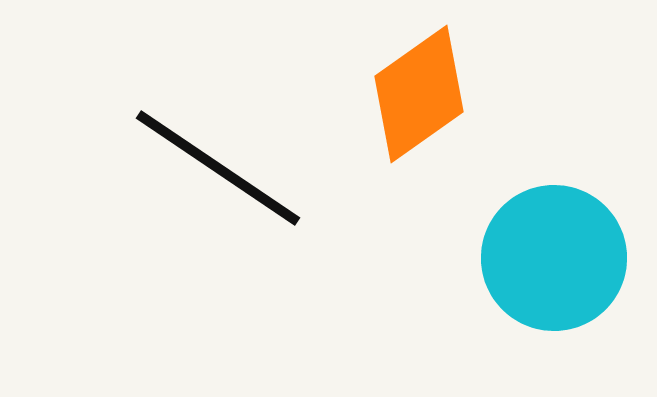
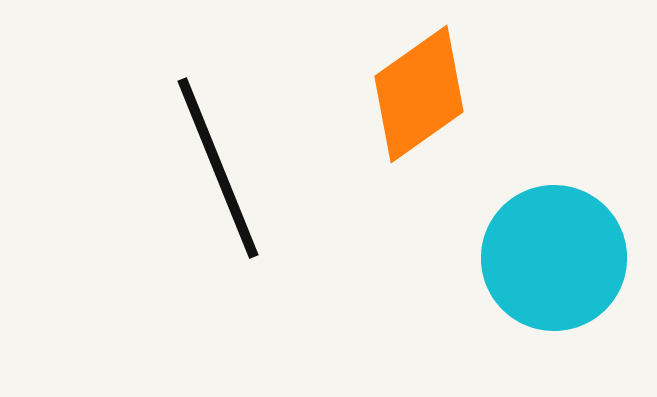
black line: rotated 34 degrees clockwise
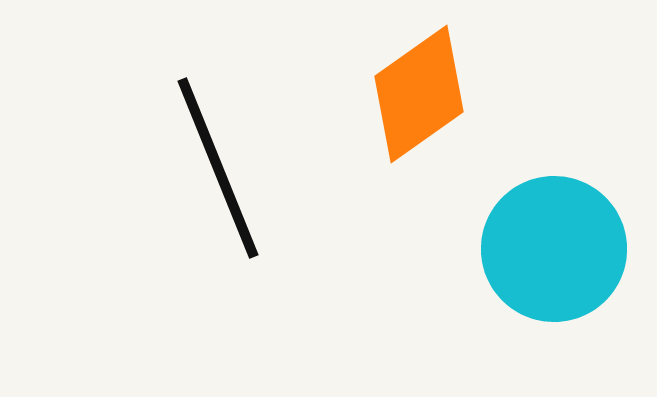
cyan circle: moved 9 px up
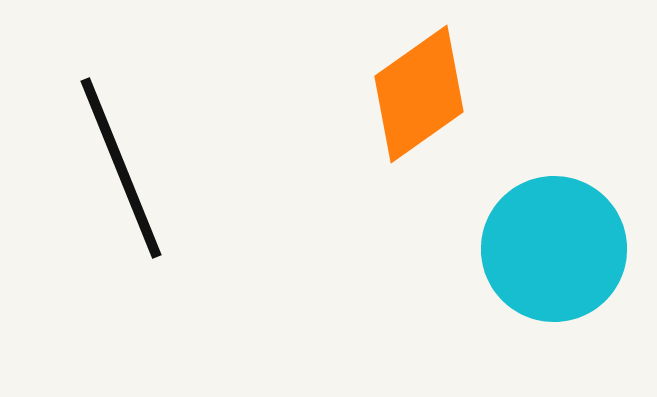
black line: moved 97 px left
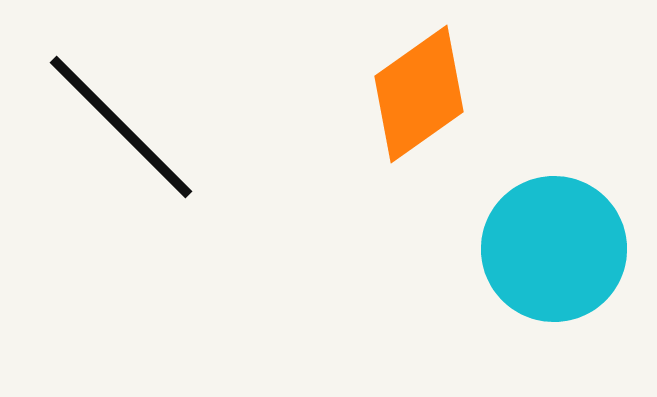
black line: moved 41 px up; rotated 23 degrees counterclockwise
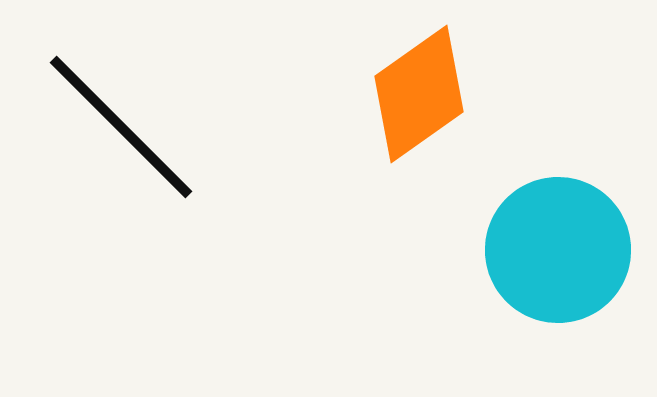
cyan circle: moved 4 px right, 1 px down
